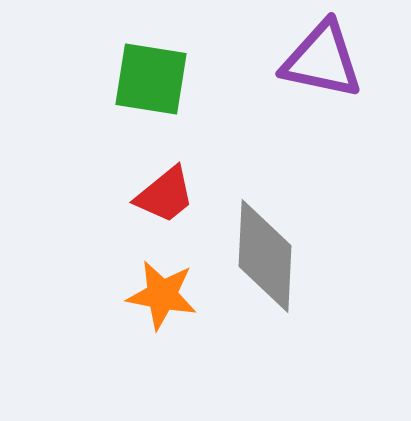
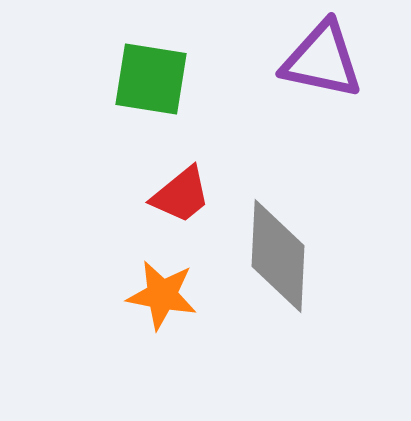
red trapezoid: moved 16 px right
gray diamond: moved 13 px right
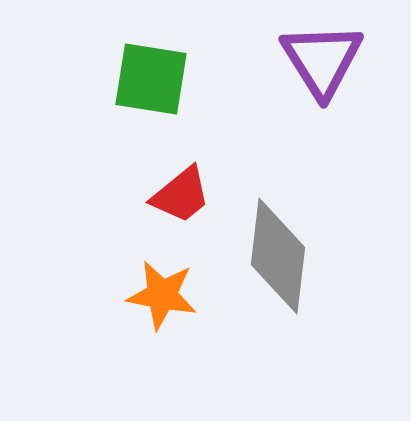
purple triangle: rotated 46 degrees clockwise
gray diamond: rotated 4 degrees clockwise
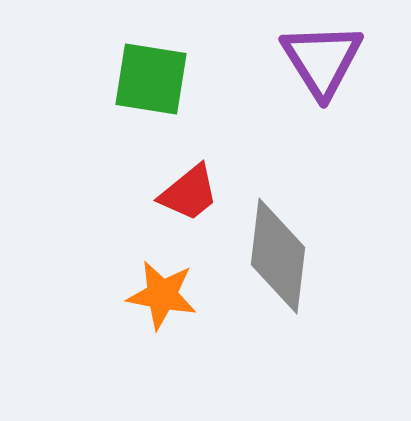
red trapezoid: moved 8 px right, 2 px up
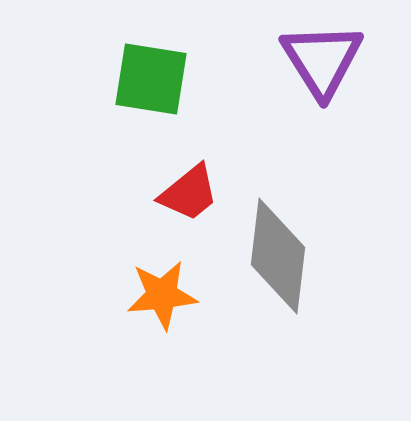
orange star: rotated 16 degrees counterclockwise
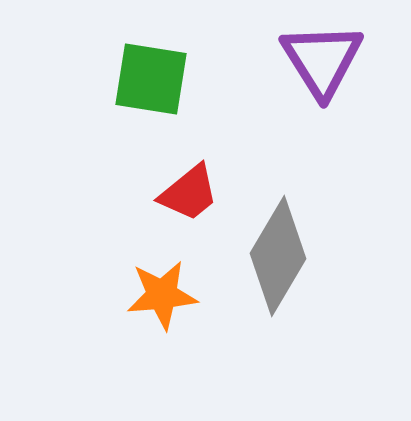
gray diamond: rotated 24 degrees clockwise
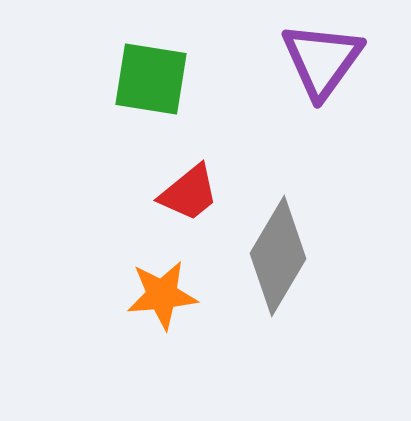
purple triangle: rotated 8 degrees clockwise
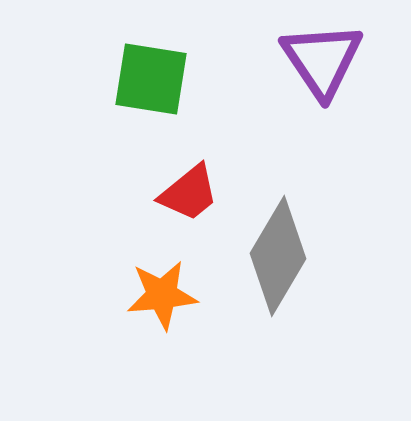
purple triangle: rotated 10 degrees counterclockwise
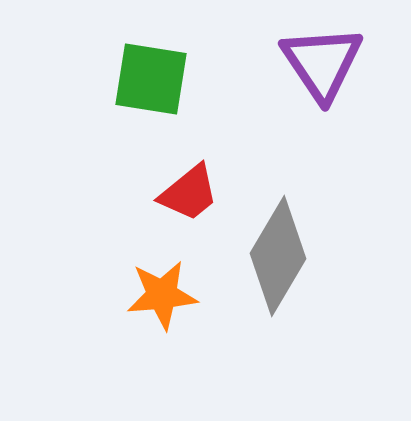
purple triangle: moved 3 px down
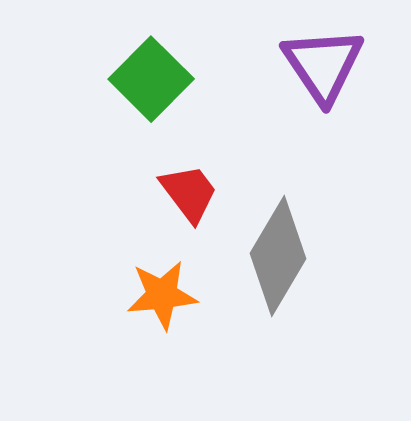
purple triangle: moved 1 px right, 2 px down
green square: rotated 36 degrees clockwise
red trapezoid: rotated 88 degrees counterclockwise
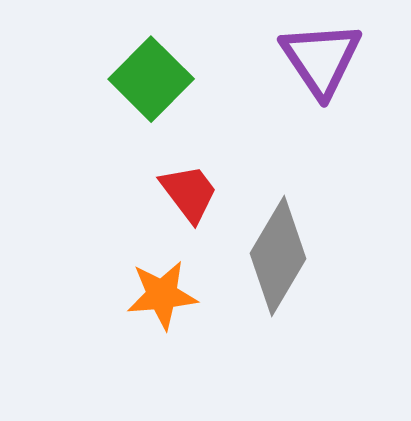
purple triangle: moved 2 px left, 6 px up
